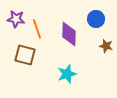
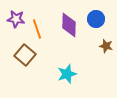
purple diamond: moved 9 px up
brown square: rotated 25 degrees clockwise
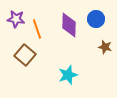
brown star: moved 1 px left, 1 px down
cyan star: moved 1 px right, 1 px down
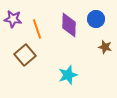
purple star: moved 3 px left
brown square: rotated 10 degrees clockwise
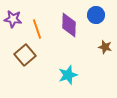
blue circle: moved 4 px up
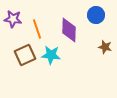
purple diamond: moved 5 px down
brown square: rotated 15 degrees clockwise
cyan star: moved 17 px left, 20 px up; rotated 24 degrees clockwise
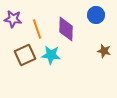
purple diamond: moved 3 px left, 1 px up
brown star: moved 1 px left, 4 px down
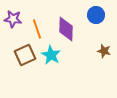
cyan star: rotated 24 degrees clockwise
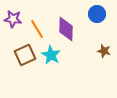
blue circle: moved 1 px right, 1 px up
orange line: rotated 12 degrees counterclockwise
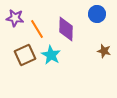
purple star: moved 2 px right, 1 px up
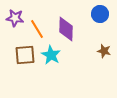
blue circle: moved 3 px right
brown square: rotated 20 degrees clockwise
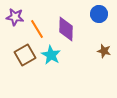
blue circle: moved 1 px left
purple star: moved 1 px up
brown square: rotated 25 degrees counterclockwise
